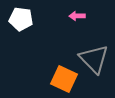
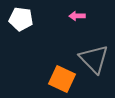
orange square: moved 2 px left
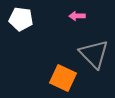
gray triangle: moved 5 px up
orange square: moved 1 px right, 1 px up
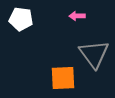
gray triangle: rotated 8 degrees clockwise
orange square: rotated 28 degrees counterclockwise
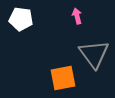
pink arrow: rotated 77 degrees clockwise
orange square: rotated 8 degrees counterclockwise
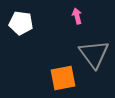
white pentagon: moved 4 px down
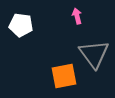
white pentagon: moved 2 px down
orange square: moved 1 px right, 2 px up
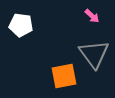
pink arrow: moved 15 px right; rotated 147 degrees clockwise
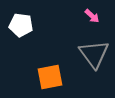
orange square: moved 14 px left, 1 px down
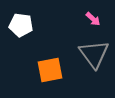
pink arrow: moved 1 px right, 3 px down
orange square: moved 7 px up
